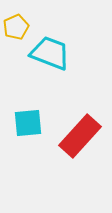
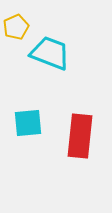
red rectangle: rotated 36 degrees counterclockwise
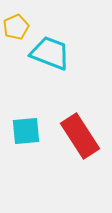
cyan square: moved 2 px left, 8 px down
red rectangle: rotated 39 degrees counterclockwise
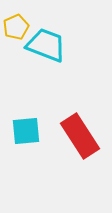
cyan trapezoid: moved 4 px left, 8 px up
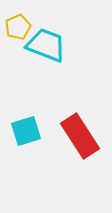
yellow pentagon: moved 2 px right
cyan square: rotated 12 degrees counterclockwise
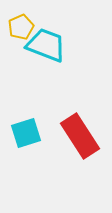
yellow pentagon: moved 3 px right
cyan square: moved 2 px down
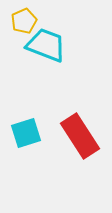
yellow pentagon: moved 3 px right, 6 px up
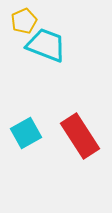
cyan square: rotated 12 degrees counterclockwise
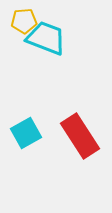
yellow pentagon: rotated 20 degrees clockwise
cyan trapezoid: moved 7 px up
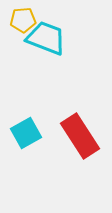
yellow pentagon: moved 1 px left, 1 px up
